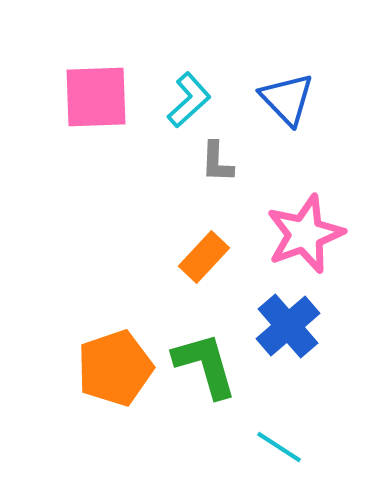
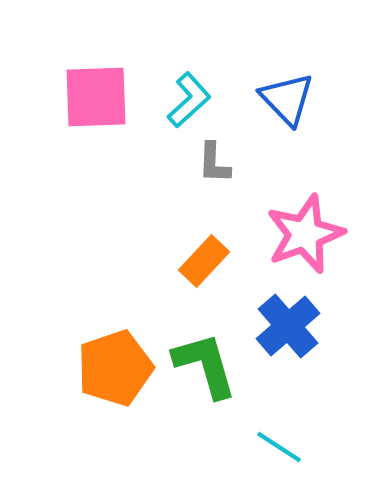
gray L-shape: moved 3 px left, 1 px down
orange rectangle: moved 4 px down
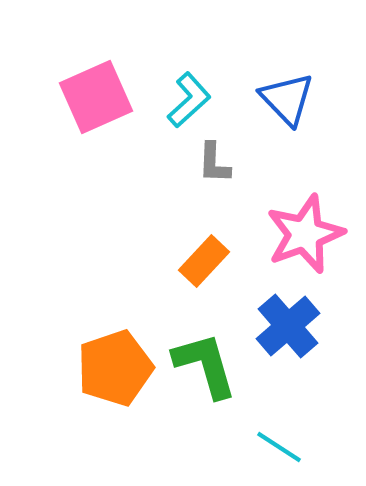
pink square: rotated 22 degrees counterclockwise
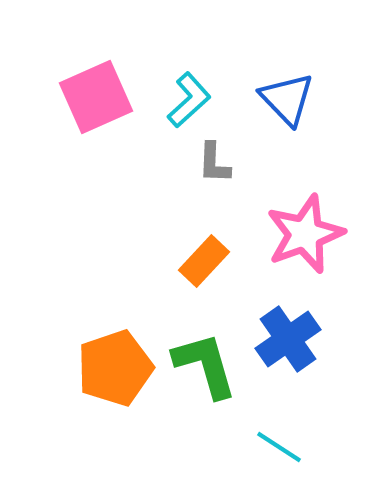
blue cross: moved 13 px down; rotated 6 degrees clockwise
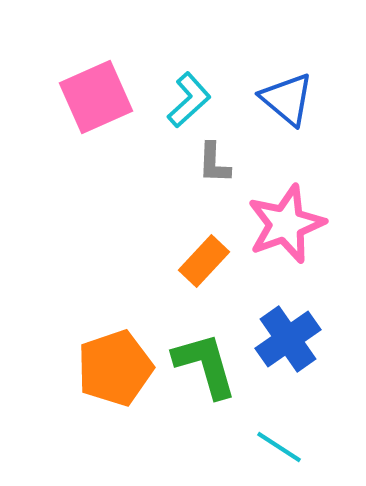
blue triangle: rotated 6 degrees counterclockwise
pink star: moved 19 px left, 10 px up
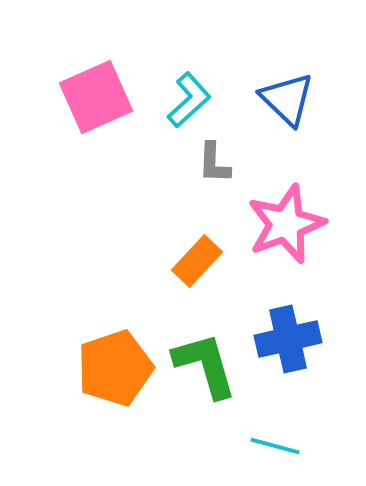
blue triangle: rotated 4 degrees clockwise
orange rectangle: moved 7 px left
blue cross: rotated 22 degrees clockwise
cyan line: moved 4 px left, 1 px up; rotated 18 degrees counterclockwise
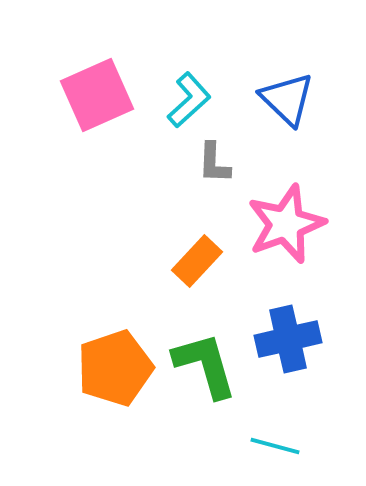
pink square: moved 1 px right, 2 px up
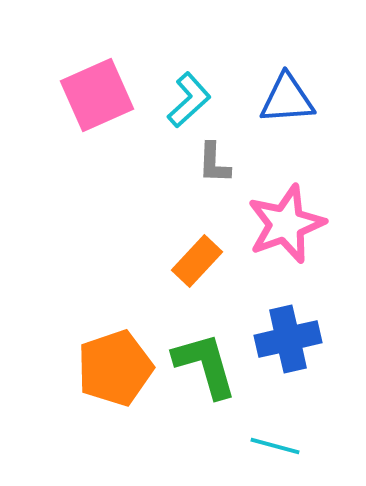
blue triangle: rotated 48 degrees counterclockwise
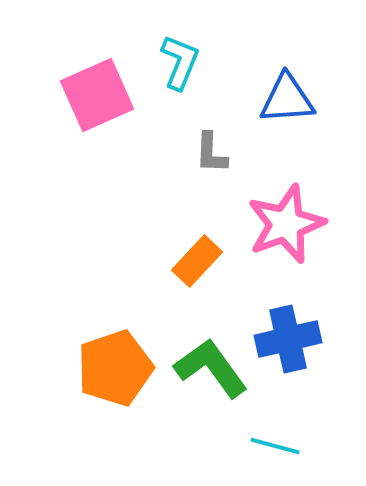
cyan L-shape: moved 9 px left, 38 px up; rotated 26 degrees counterclockwise
gray L-shape: moved 3 px left, 10 px up
green L-shape: moved 6 px right, 3 px down; rotated 20 degrees counterclockwise
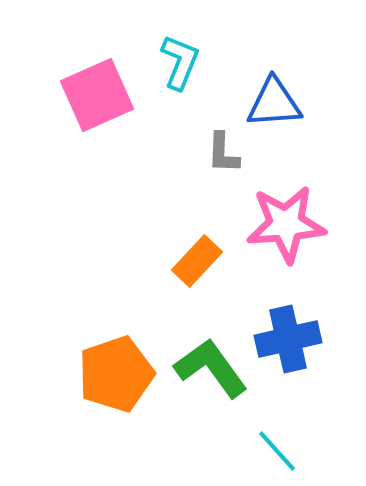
blue triangle: moved 13 px left, 4 px down
gray L-shape: moved 12 px right
pink star: rotated 16 degrees clockwise
orange pentagon: moved 1 px right, 6 px down
cyan line: moved 2 px right, 5 px down; rotated 33 degrees clockwise
